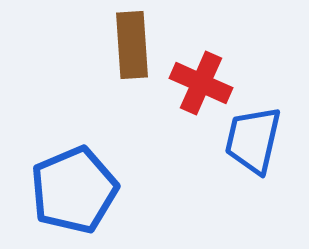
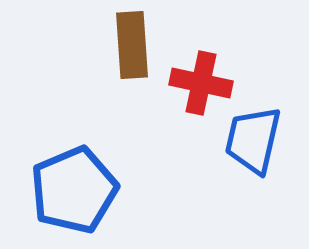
red cross: rotated 12 degrees counterclockwise
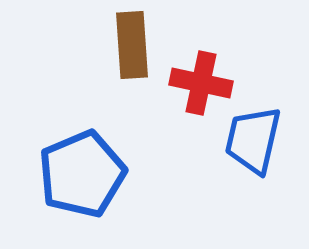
blue pentagon: moved 8 px right, 16 px up
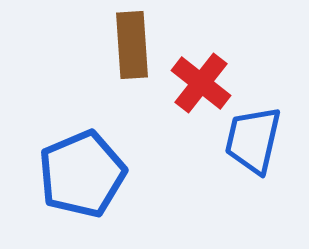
red cross: rotated 26 degrees clockwise
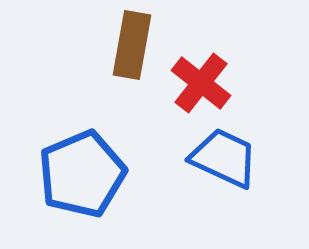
brown rectangle: rotated 14 degrees clockwise
blue trapezoid: moved 29 px left, 18 px down; rotated 102 degrees clockwise
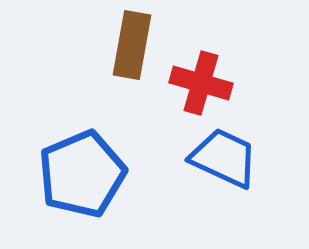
red cross: rotated 22 degrees counterclockwise
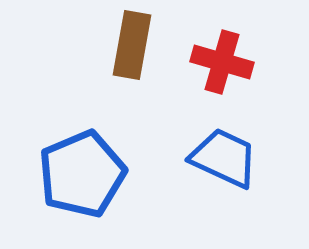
red cross: moved 21 px right, 21 px up
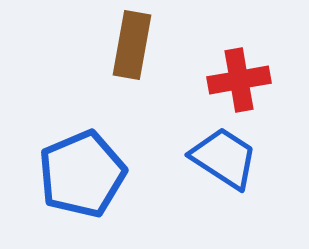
red cross: moved 17 px right, 18 px down; rotated 26 degrees counterclockwise
blue trapezoid: rotated 8 degrees clockwise
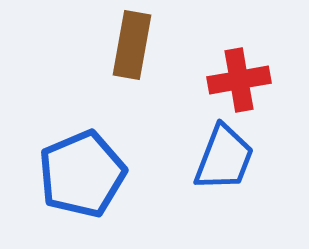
blue trapezoid: rotated 78 degrees clockwise
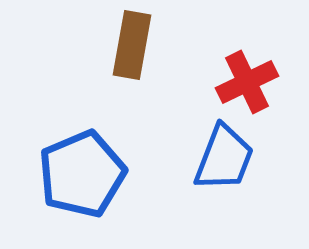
red cross: moved 8 px right, 2 px down; rotated 16 degrees counterclockwise
